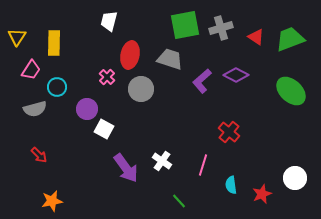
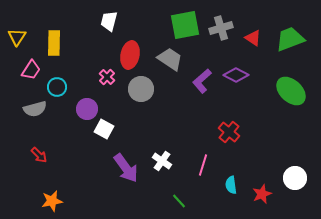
red triangle: moved 3 px left, 1 px down
gray trapezoid: rotated 16 degrees clockwise
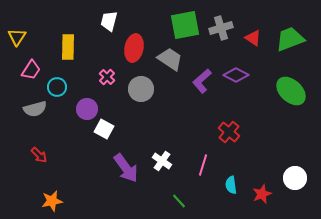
yellow rectangle: moved 14 px right, 4 px down
red ellipse: moved 4 px right, 7 px up
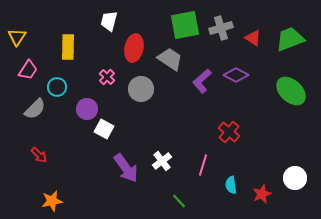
pink trapezoid: moved 3 px left
gray semicircle: rotated 30 degrees counterclockwise
white cross: rotated 18 degrees clockwise
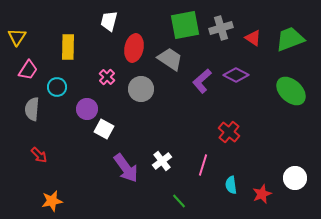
gray semicircle: moved 3 px left; rotated 140 degrees clockwise
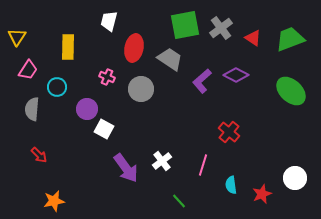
gray cross: rotated 20 degrees counterclockwise
pink cross: rotated 21 degrees counterclockwise
orange star: moved 2 px right
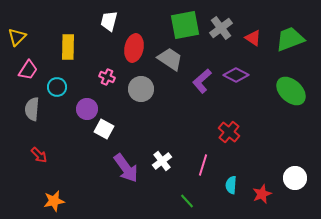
yellow triangle: rotated 12 degrees clockwise
cyan semicircle: rotated 12 degrees clockwise
green line: moved 8 px right
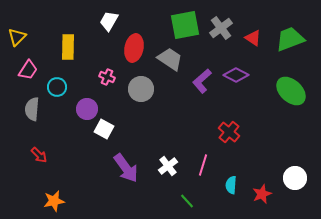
white trapezoid: rotated 15 degrees clockwise
white cross: moved 6 px right, 5 px down
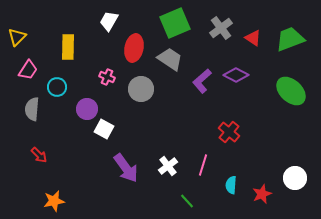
green square: moved 10 px left, 2 px up; rotated 12 degrees counterclockwise
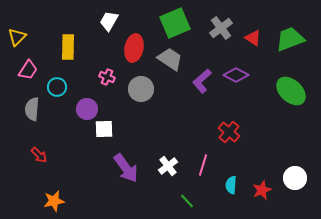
white square: rotated 30 degrees counterclockwise
red star: moved 4 px up
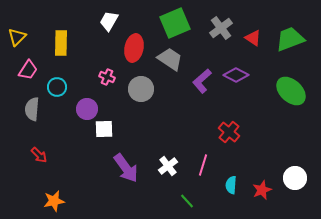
yellow rectangle: moved 7 px left, 4 px up
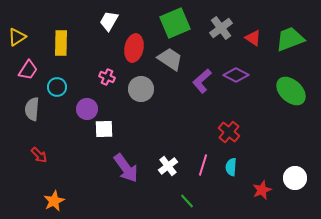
yellow triangle: rotated 12 degrees clockwise
cyan semicircle: moved 18 px up
orange star: rotated 15 degrees counterclockwise
